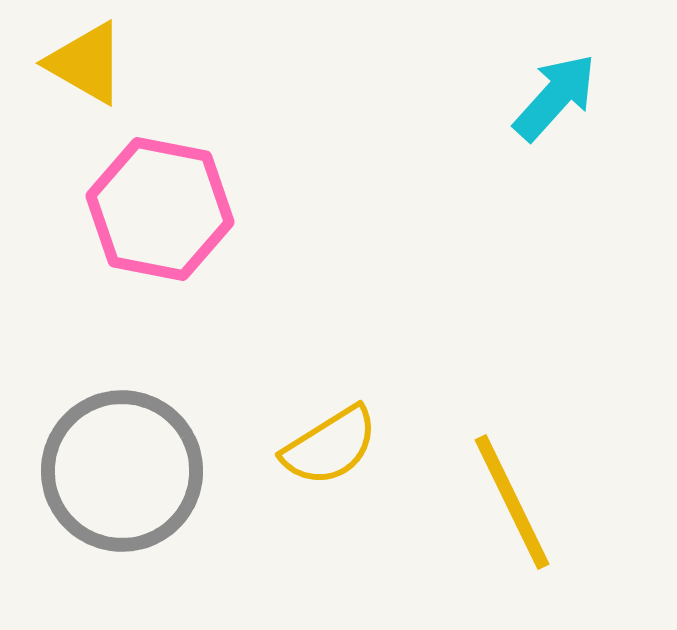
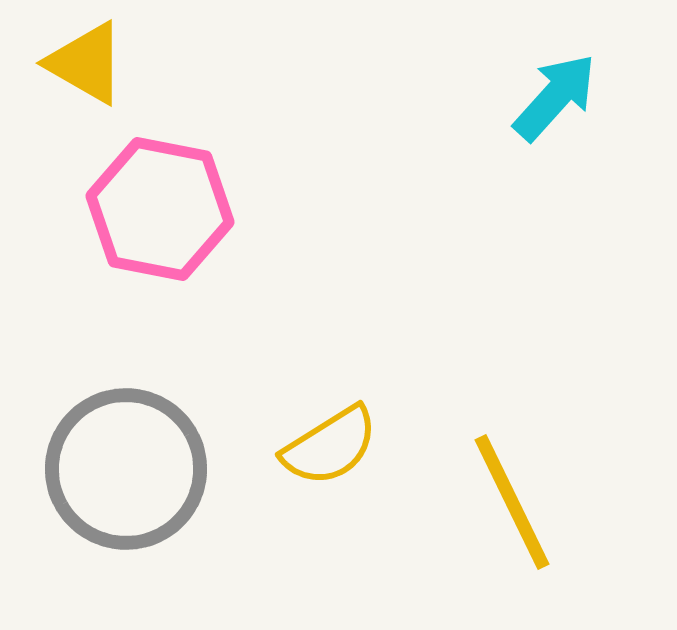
gray circle: moved 4 px right, 2 px up
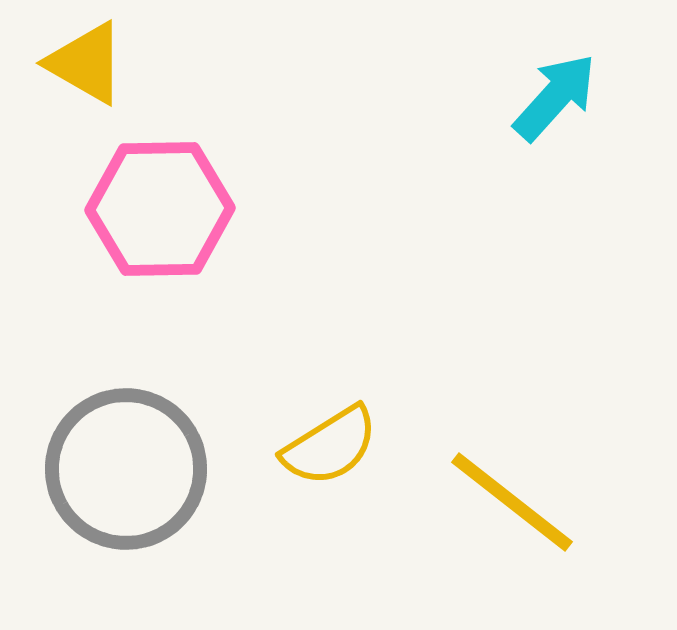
pink hexagon: rotated 12 degrees counterclockwise
yellow line: rotated 26 degrees counterclockwise
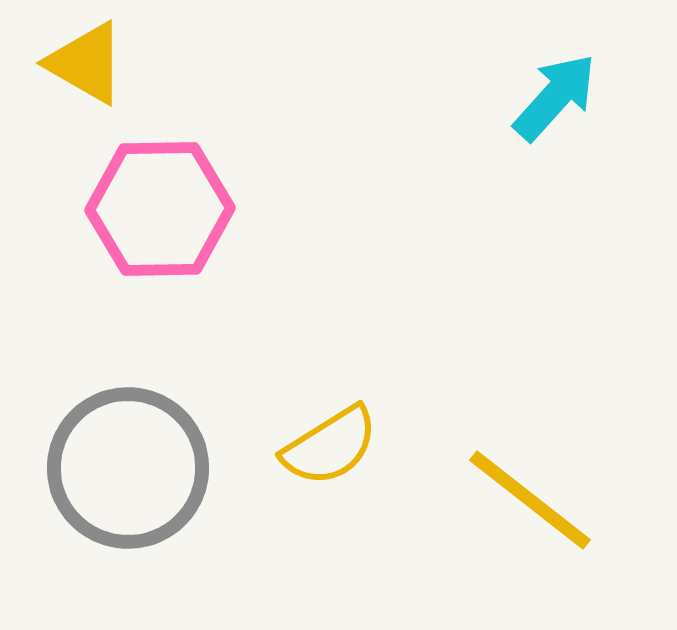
gray circle: moved 2 px right, 1 px up
yellow line: moved 18 px right, 2 px up
